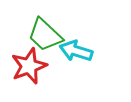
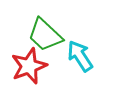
cyan arrow: moved 4 px right, 5 px down; rotated 40 degrees clockwise
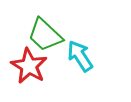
red star: rotated 21 degrees counterclockwise
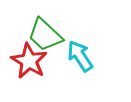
red star: moved 5 px up
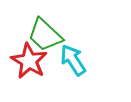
cyan arrow: moved 7 px left, 4 px down
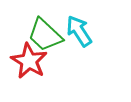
cyan arrow: moved 6 px right, 29 px up
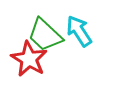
red star: moved 2 px up
